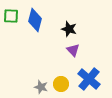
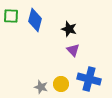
blue cross: rotated 25 degrees counterclockwise
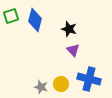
green square: rotated 21 degrees counterclockwise
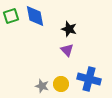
blue diamond: moved 4 px up; rotated 25 degrees counterclockwise
purple triangle: moved 6 px left
gray star: moved 1 px right, 1 px up
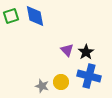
black star: moved 17 px right, 23 px down; rotated 21 degrees clockwise
blue cross: moved 3 px up
yellow circle: moved 2 px up
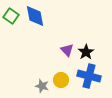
green square: rotated 35 degrees counterclockwise
yellow circle: moved 2 px up
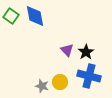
yellow circle: moved 1 px left, 2 px down
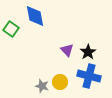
green square: moved 13 px down
black star: moved 2 px right
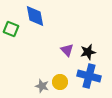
green square: rotated 14 degrees counterclockwise
black star: rotated 21 degrees clockwise
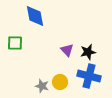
green square: moved 4 px right, 14 px down; rotated 21 degrees counterclockwise
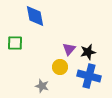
purple triangle: moved 2 px right, 1 px up; rotated 24 degrees clockwise
yellow circle: moved 15 px up
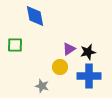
green square: moved 2 px down
purple triangle: rotated 16 degrees clockwise
blue cross: rotated 15 degrees counterclockwise
